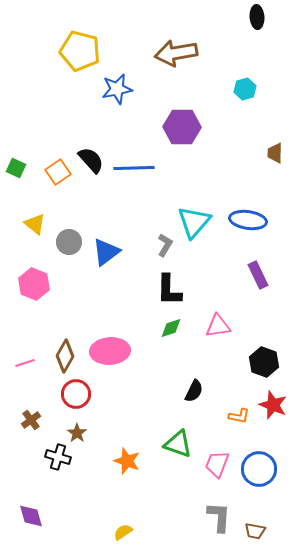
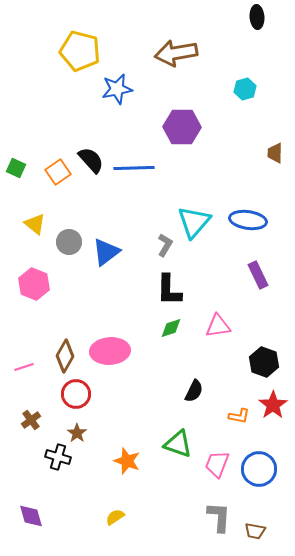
pink line at (25, 363): moved 1 px left, 4 px down
red star at (273, 405): rotated 16 degrees clockwise
yellow semicircle at (123, 532): moved 8 px left, 15 px up
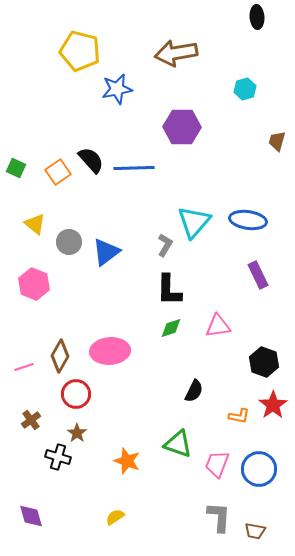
brown trapezoid at (275, 153): moved 2 px right, 12 px up; rotated 15 degrees clockwise
brown diamond at (65, 356): moved 5 px left
